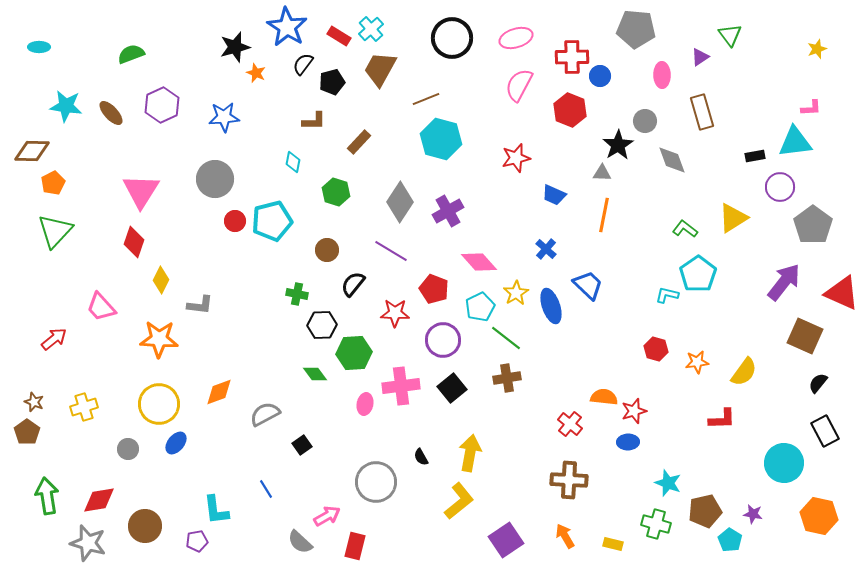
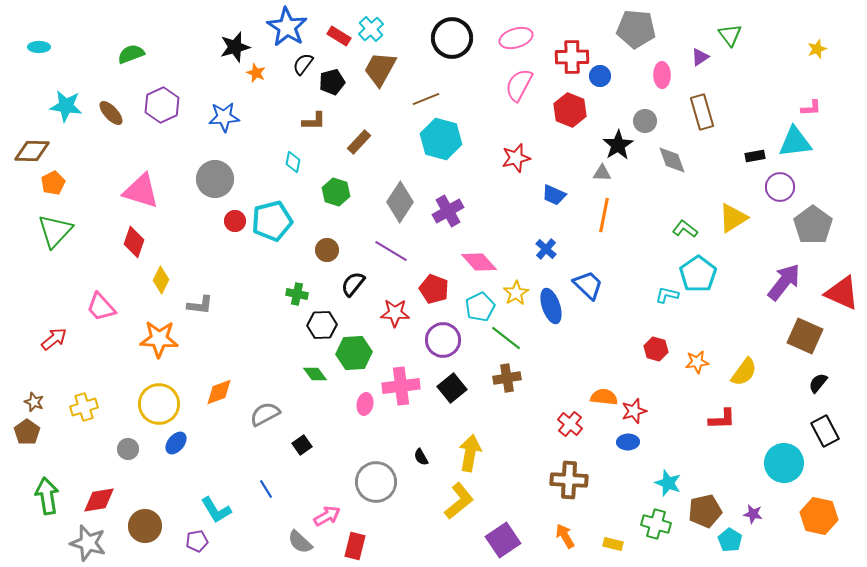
pink triangle at (141, 191): rotated 45 degrees counterclockwise
cyan L-shape at (216, 510): rotated 24 degrees counterclockwise
purple square at (506, 540): moved 3 px left
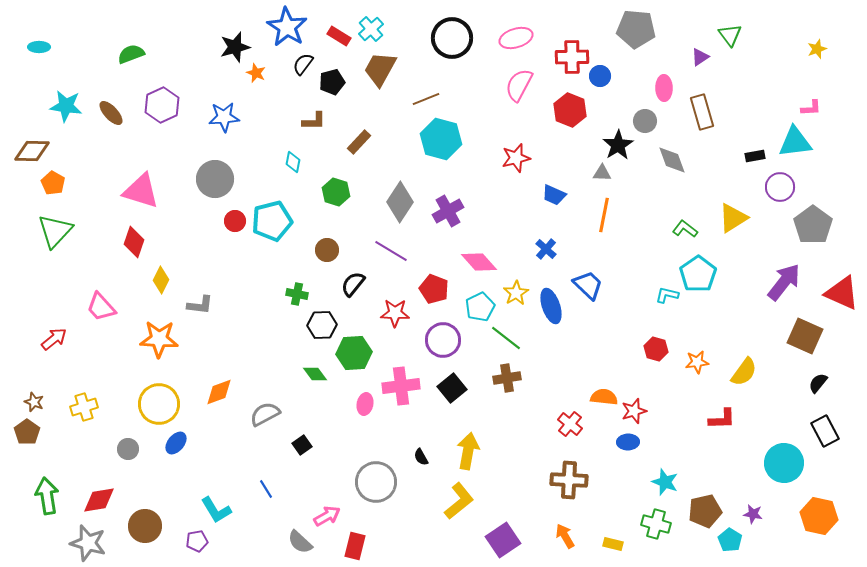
pink ellipse at (662, 75): moved 2 px right, 13 px down
orange pentagon at (53, 183): rotated 15 degrees counterclockwise
yellow arrow at (470, 453): moved 2 px left, 2 px up
cyan star at (668, 483): moved 3 px left, 1 px up
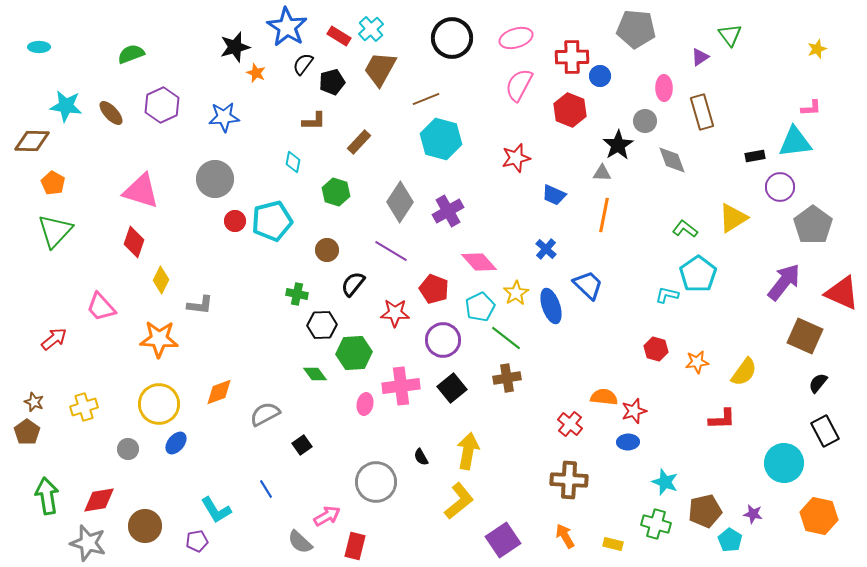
brown diamond at (32, 151): moved 10 px up
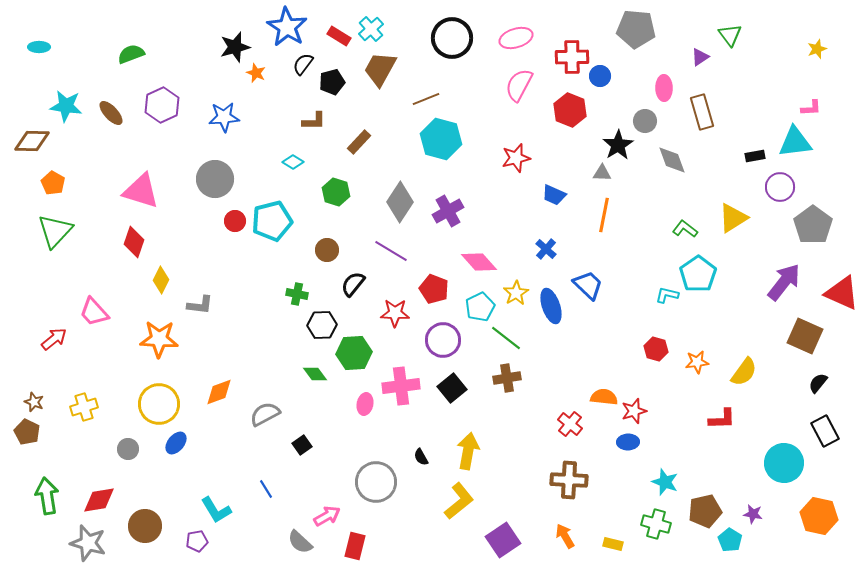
cyan diamond at (293, 162): rotated 70 degrees counterclockwise
pink trapezoid at (101, 307): moved 7 px left, 5 px down
brown pentagon at (27, 432): rotated 10 degrees counterclockwise
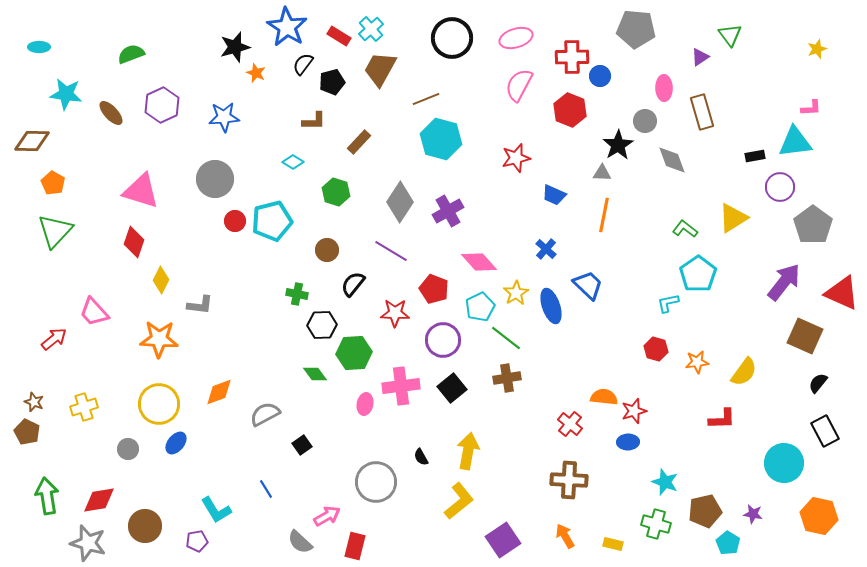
cyan star at (66, 106): moved 12 px up
cyan L-shape at (667, 295): moved 1 px right, 8 px down; rotated 25 degrees counterclockwise
cyan pentagon at (730, 540): moved 2 px left, 3 px down
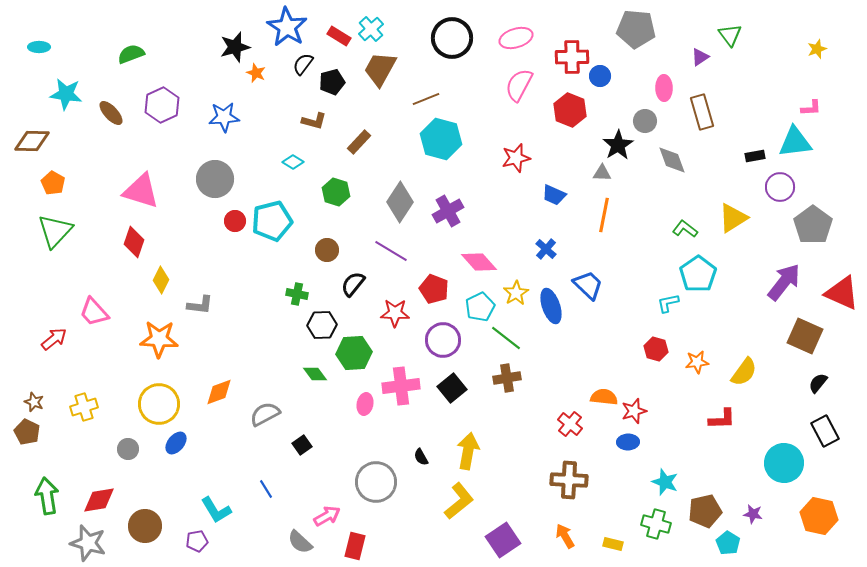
brown L-shape at (314, 121): rotated 15 degrees clockwise
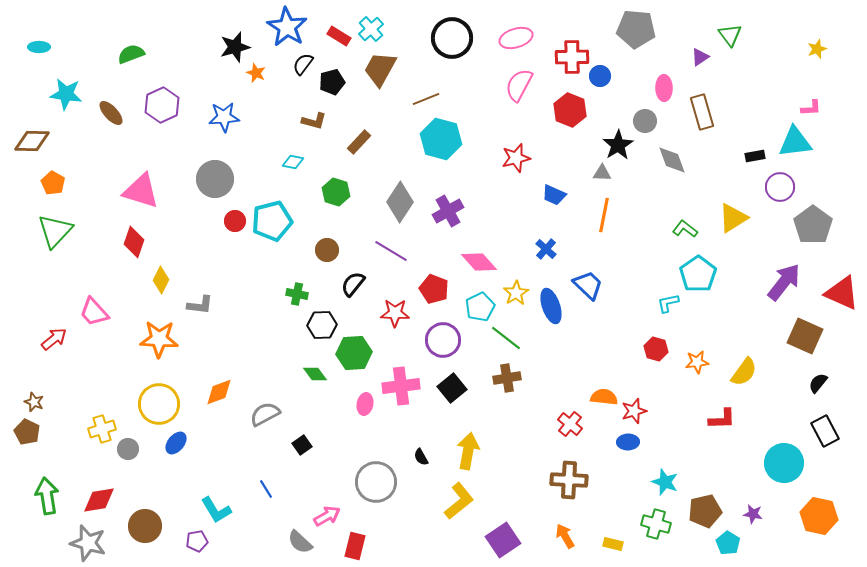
cyan diamond at (293, 162): rotated 20 degrees counterclockwise
yellow cross at (84, 407): moved 18 px right, 22 px down
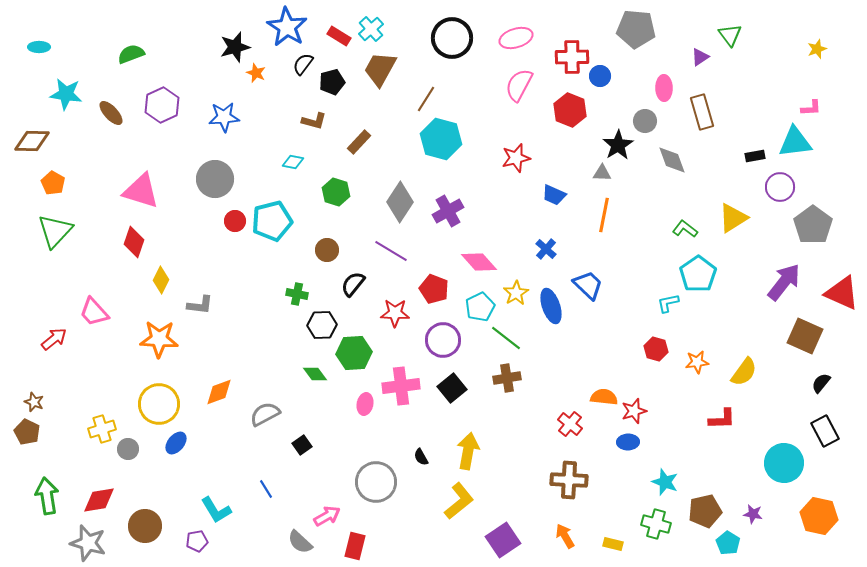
brown line at (426, 99): rotated 36 degrees counterclockwise
black semicircle at (818, 383): moved 3 px right
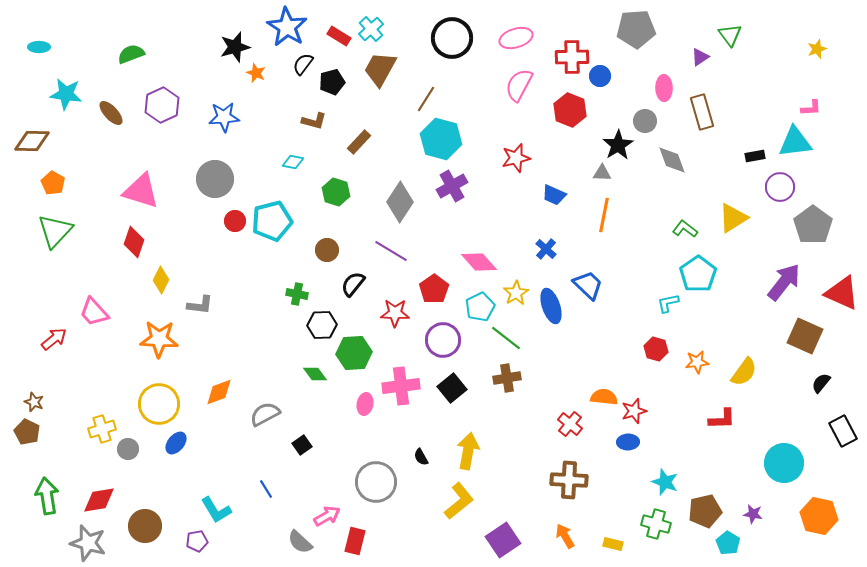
gray pentagon at (636, 29): rotated 9 degrees counterclockwise
purple cross at (448, 211): moved 4 px right, 25 px up
red pentagon at (434, 289): rotated 16 degrees clockwise
black rectangle at (825, 431): moved 18 px right
red rectangle at (355, 546): moved 5 px up
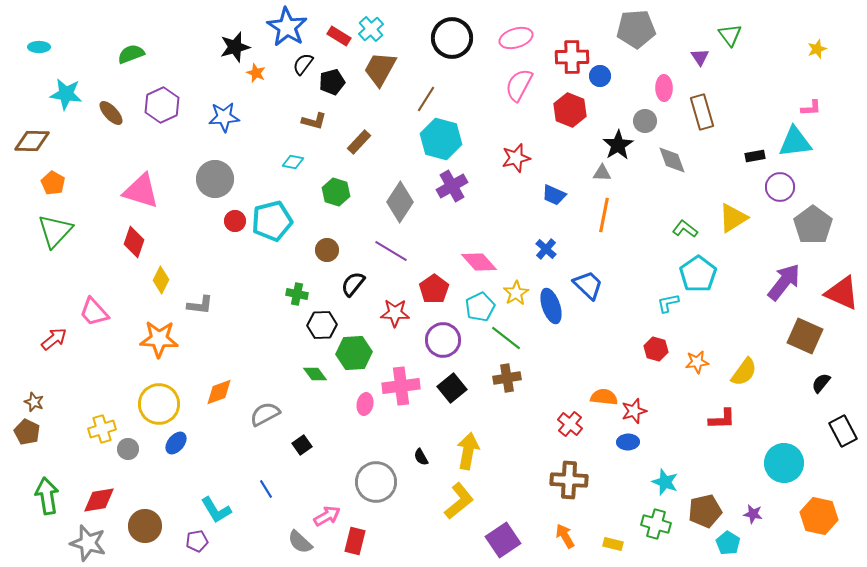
purple triangle at (700, 57): rotated 30 degrees counterclockwise
